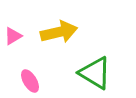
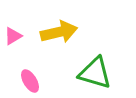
green triangle: rotated 15 degrees counterclockwise
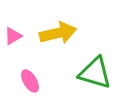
yellow arrow: moved 1 px left, 1 px down
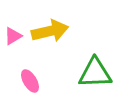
yellow arrow: moved 8 px left, 2 px up
green triangle: rotated 18 degrees counterclockwise
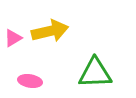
pink triangle: moved 2 px down
pink ellipse: rotated 50 degrees counterclockwise
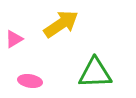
yellow arrow: moved 11 px right, 7 px up; rotated 21 degrees counterclockwise
pink triangle: moved 1 px right, 1 px down
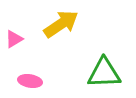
green triangle: moved 9 px right
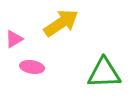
yellow arrow: moved 1 px up
pink ellipse: moved 2 px right, 14 px up
